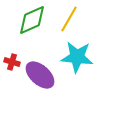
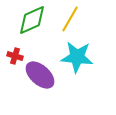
yellow line: moved 1 px right
red cross: moved 3 px right, 6 px up
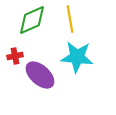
yellow line: rotated 40 degrees counterclockwise
red cross: rotated 28 degrees counterclockwise
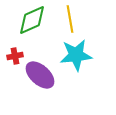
cyan star: moved 1 px left, 2 px up; rotated 12 degrees counterclockwise
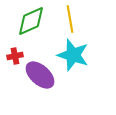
green diamond: moved 1 px left, 1 px down
cyan star: moved 3 px left; rotated 24 degrees clockwise
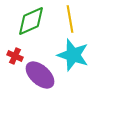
red cross: rotated 35 degrees clockwise
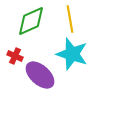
cyan star: moved 1 px left, 1 px up
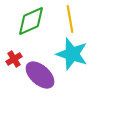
red cross: moved 1 px left, 3 px down; rotated 35 degrees clockwise
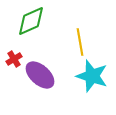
yellow line: moved 10 px right, 23 px down
cyan star: moved 20 px right, 22 px down
